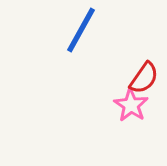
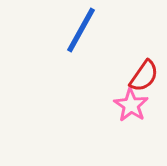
red semicircle: moved 2 px up
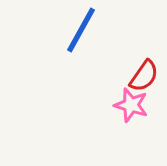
pink star: rotated 16 degrees counterclockwise
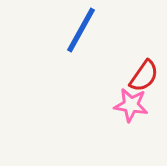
pink star: rotated 8 degrees counterclockwise
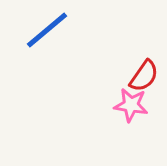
blue line: moved 34 px left; rotated 21 degrees clockwise
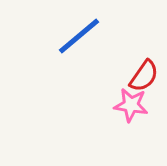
blue line: moved 32 px right, 6 px down
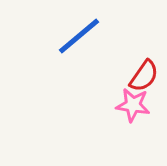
pink star: moved 2 px right
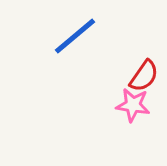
blue line: moved 4 px left
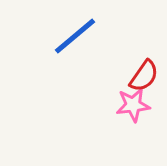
pink star: rotated 16 degrees counterclockwise
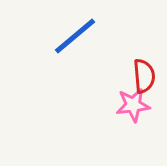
red semicircle: rotated 40 degrees counterclockwise
